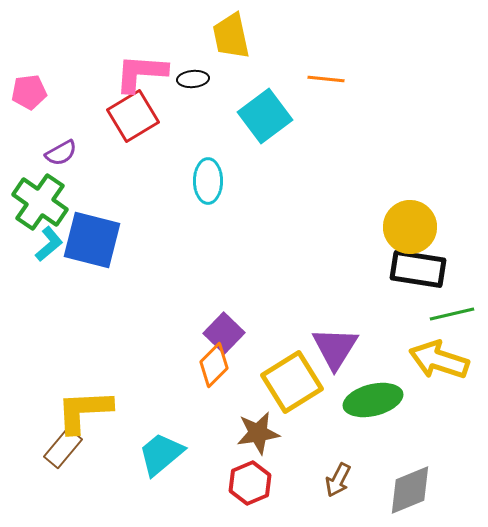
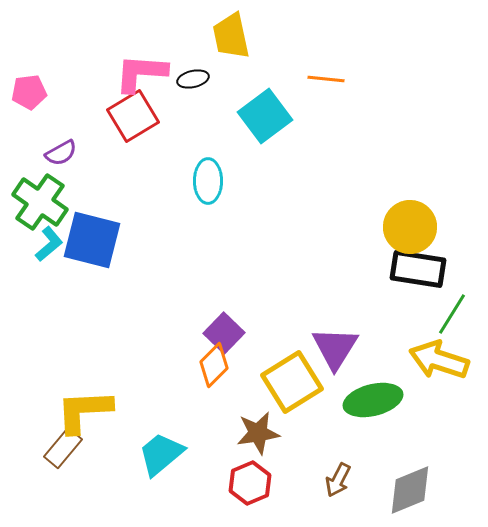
black ellipse: rotated 8 degrees counterclockwise
green line: rotated 45 degrees counterclockwise
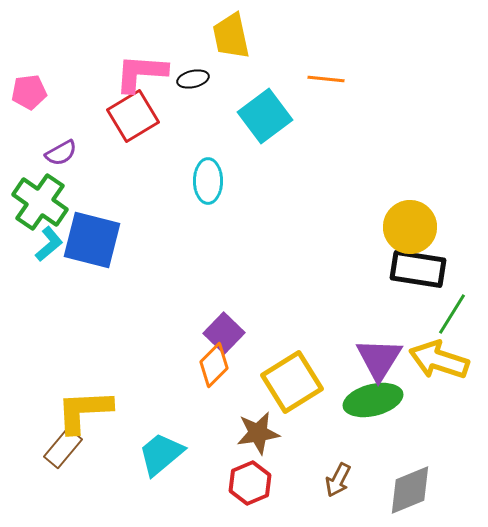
purple triangle: moved 44 px right, 11 px down
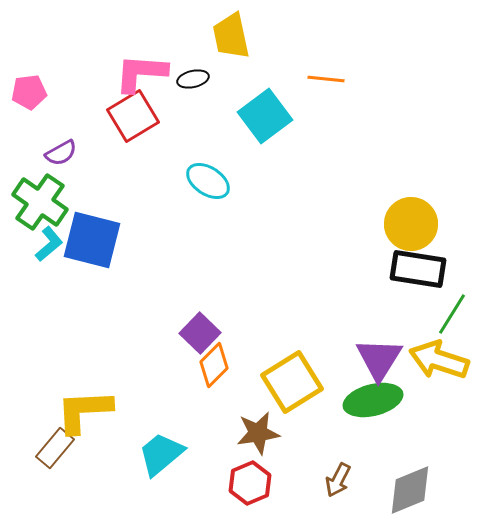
cyan ellipse: rotated 57 degrees counterclockwise
yellow circle: moved 1 px right, 3 px up
purple square: moved 24 px left
brown rectangle: moved 8 px left
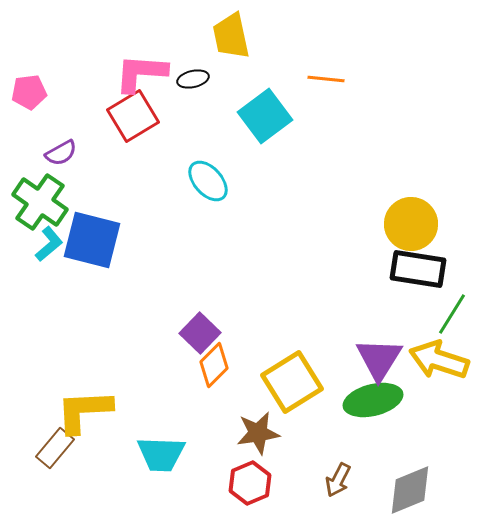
cyan ellipse: rotated 15 degrees clockwise
cyan trapezoid: rotated 138 degrees counterclockwise
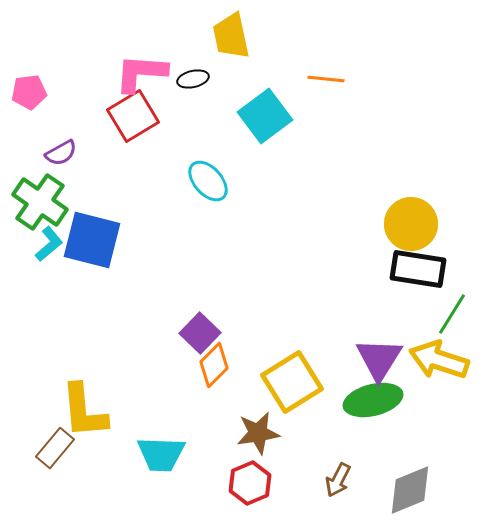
yellow L-shape: rotated 92 degrees counterclockwise
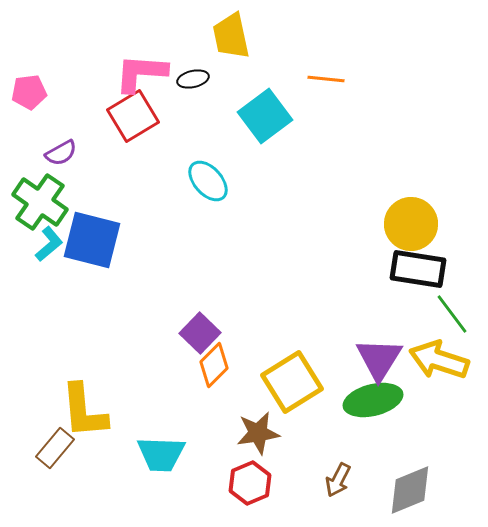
green line: rotated 69 degrees counterclockwise
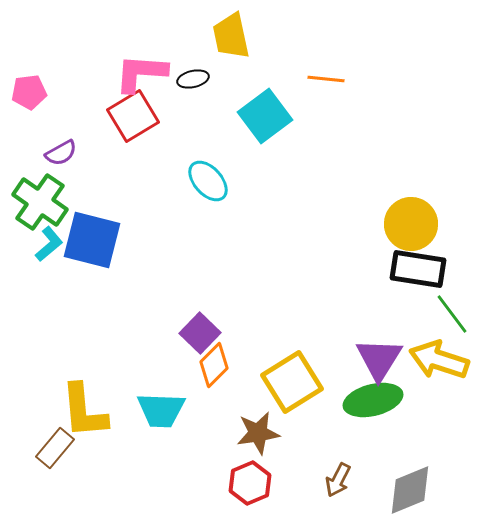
cyan trapezoid: moved 44 px up
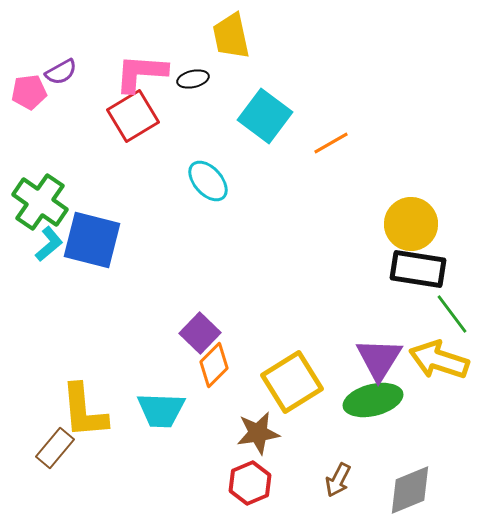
orange line: moved 5 px right, 64 px down; rotated 36 degrees counterclockwise
cyan square: rotated 16 degrees counterclockwise
purple semicircle: moved 81 px up
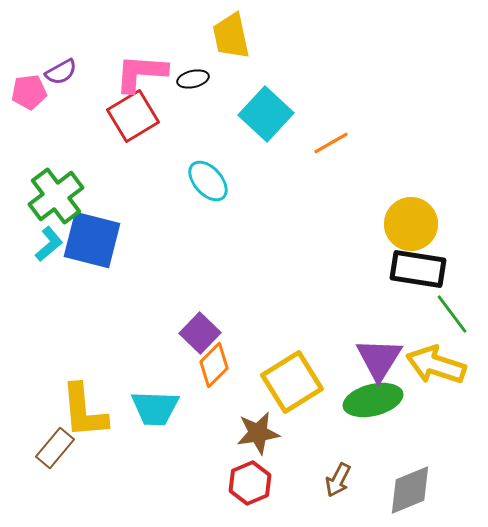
cyan square: moved 1 px right, 2 px up; rotated 6 degrees clockwise
green cross: moved 16 px right, 6 px up; rotated 18 degrees clockwise
yellow arrow: moved 3 px left, 5 px down
cyan trapezoid: moved 6 px left, 2 px up
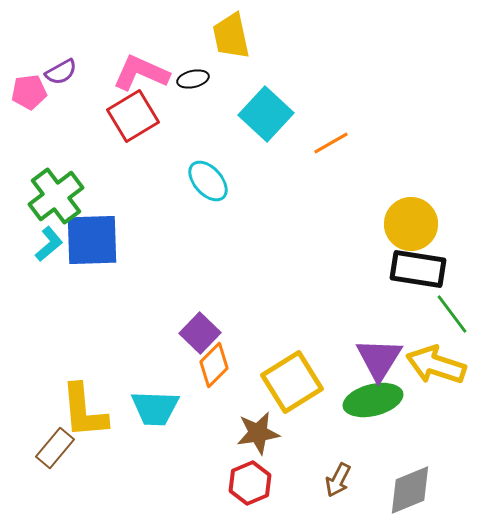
pink L-shape: rotated 20 degrees clockwise
blue square: rotated 16 degrees counterclockwise
